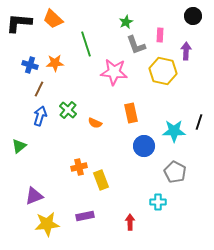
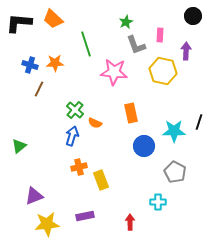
green cross: moved 7 px right
blue arrow: moved 32 px right, 20 px down
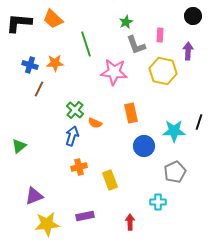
purple arrow: moved 2 px right
gray pentagon: rotated 20 degrees clockwise
yellow rectangle: moved 9 px right
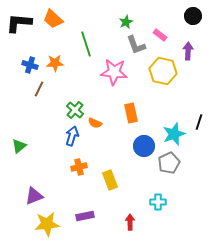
pink rectangle: rotated 56 degrees counterclockwise
cyan star: moved 3 px down; rotated 20 degrees counterclockwise
gray pentagon: moved 6 px left, 9 px up
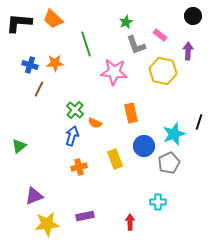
yellow rectangle: moved 5 px right, 21 px up
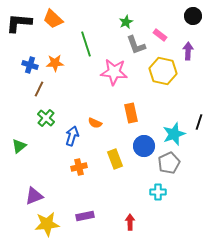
green cross: moved 29 px left, 8 px down
cyan cross: moved 10 px up
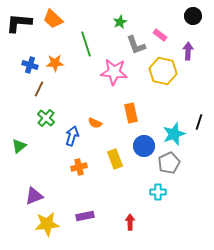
green star: moved 6 px left
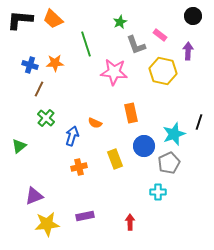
black L-shape: moved 1 px right, 3 px up
